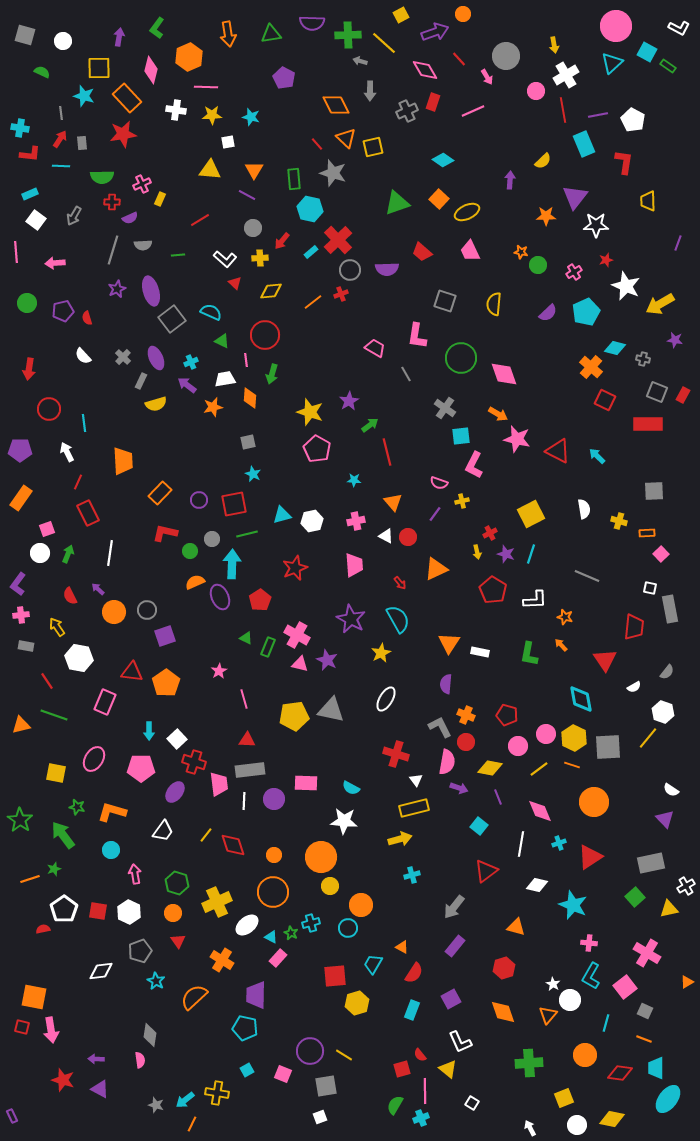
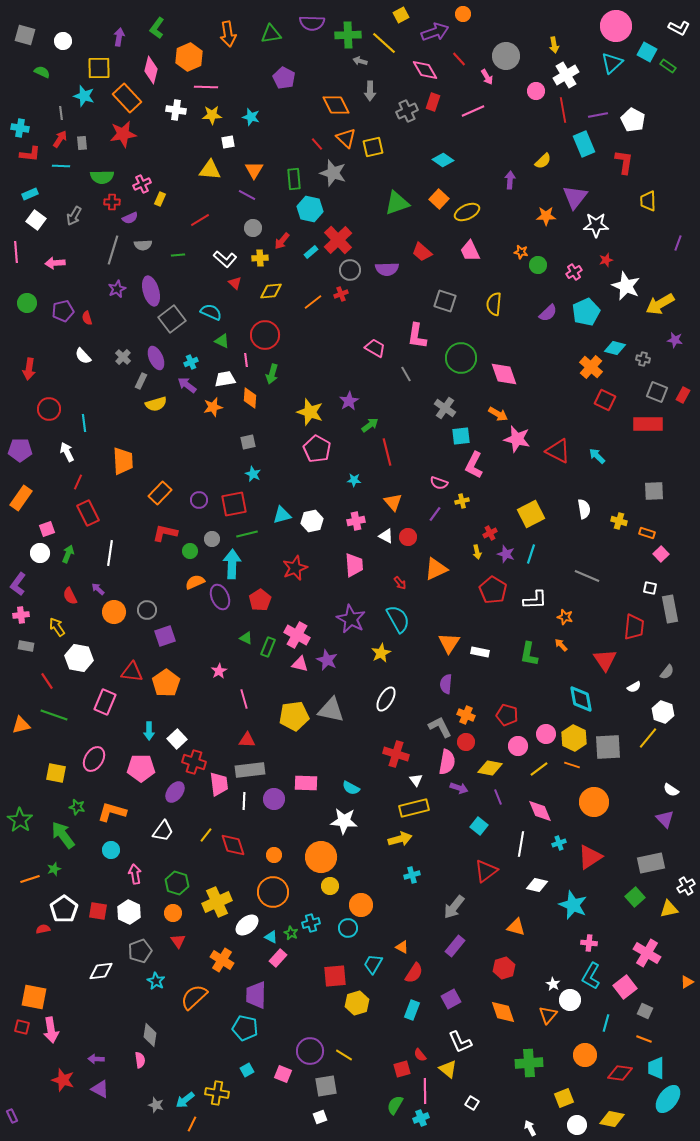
orange rectangle at (647, 533): rotated 21 degrees clockwise
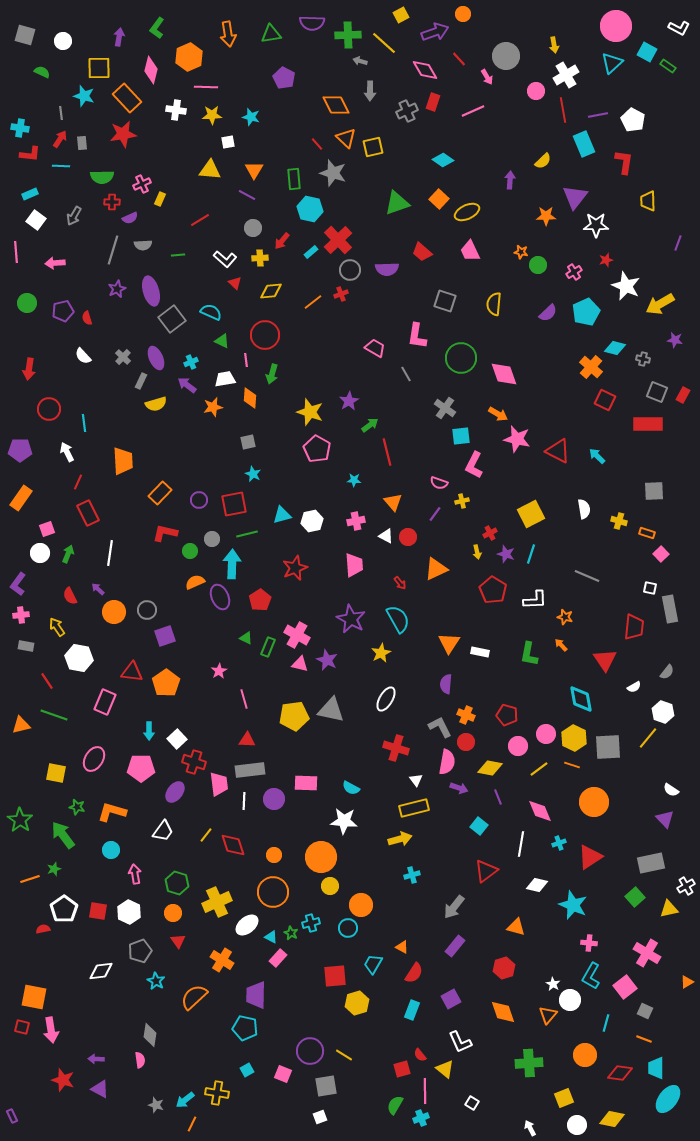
red cross at (396, 754): moved 6 px up
yellow triangle at (448, 1069): moved 3 px left
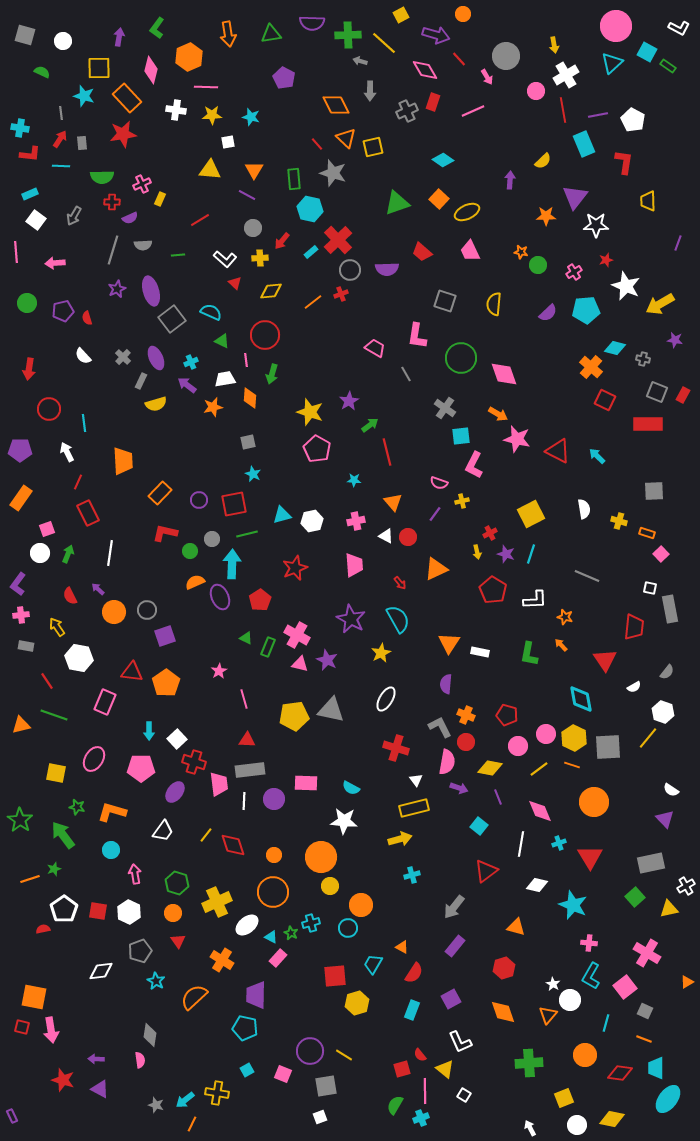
purple arrow at (435, 32): moved 1 px right, 3 px down; rotated 36 degrees clockwise
cyan pentagon at (586, 312): moved 2 px up; rotated 20 degrees clockwise
red triangle at (590, 857): rotated 28 degrees counterclockwise
white square at (472, 1103): moved 8 px left, 8 px up
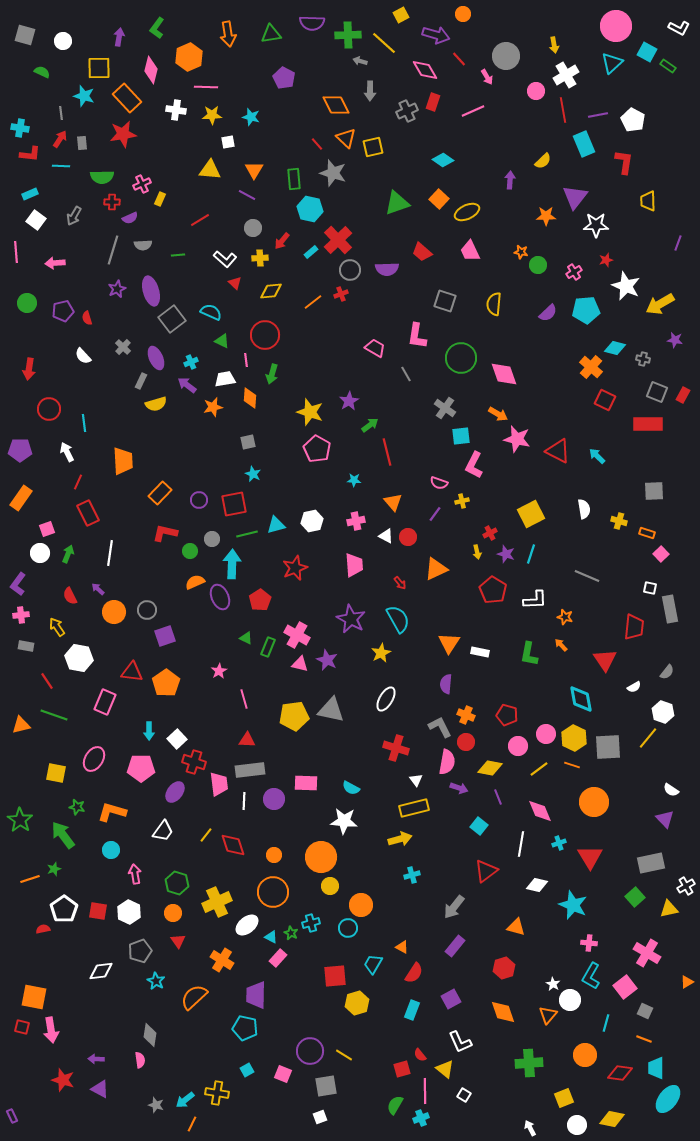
gray cross at (123, 357): moved 10 px up
cyan triangle at (282, 515): moved 6 px left, 10 px down
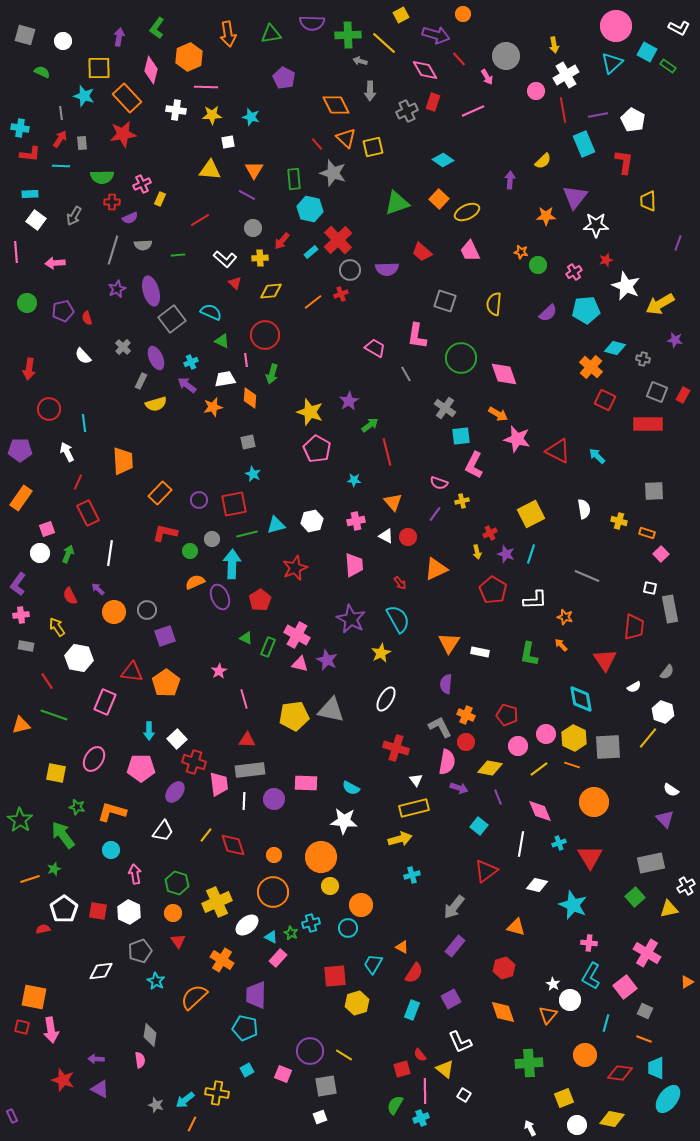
cyan rectangle at (30, 194): rotated 21 degrees clockwise
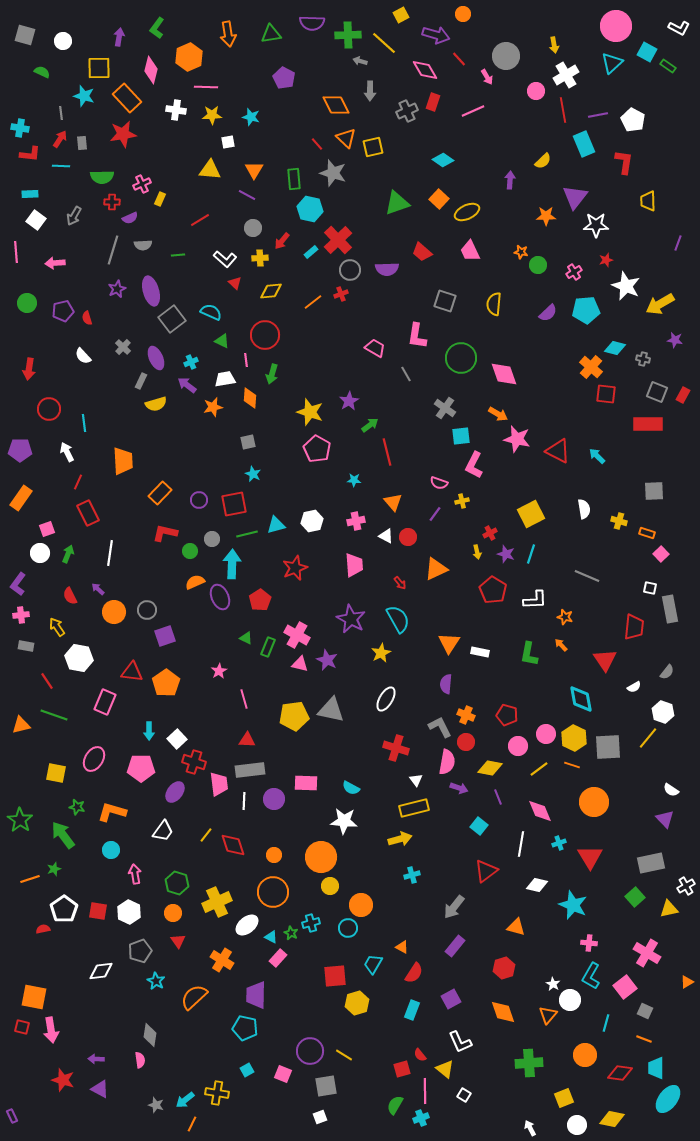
red square at (605, 400): moved 1 px right, 6 px up; rotated 20 degrees counterclockwise
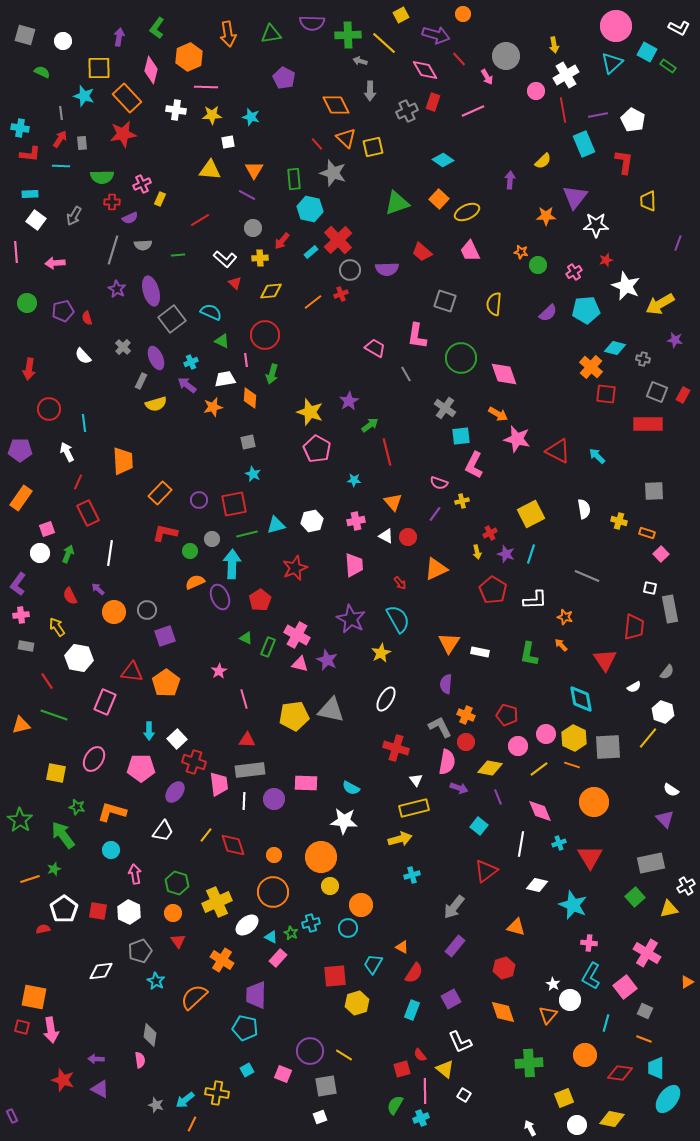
purple star at (117, 289): rotated 18 degrees counterclockwise
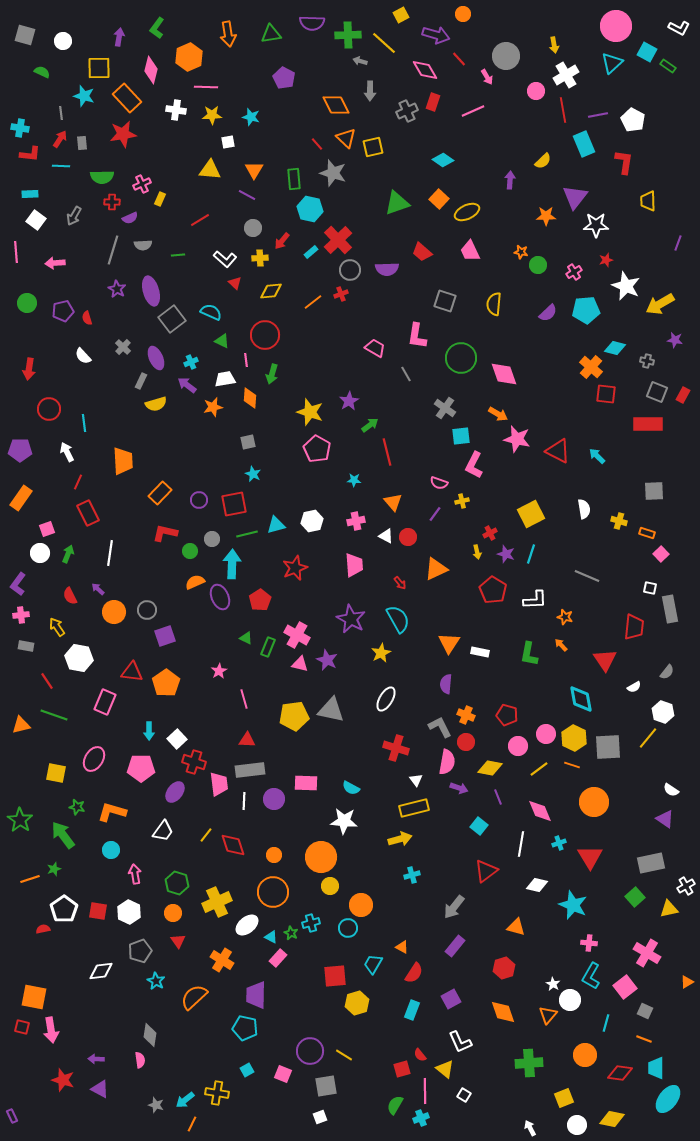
gray cross at (643, 359): moved 4 px right, 2 px down
purple triangle at (665, 819): rotated 12 degrees counterclockwise
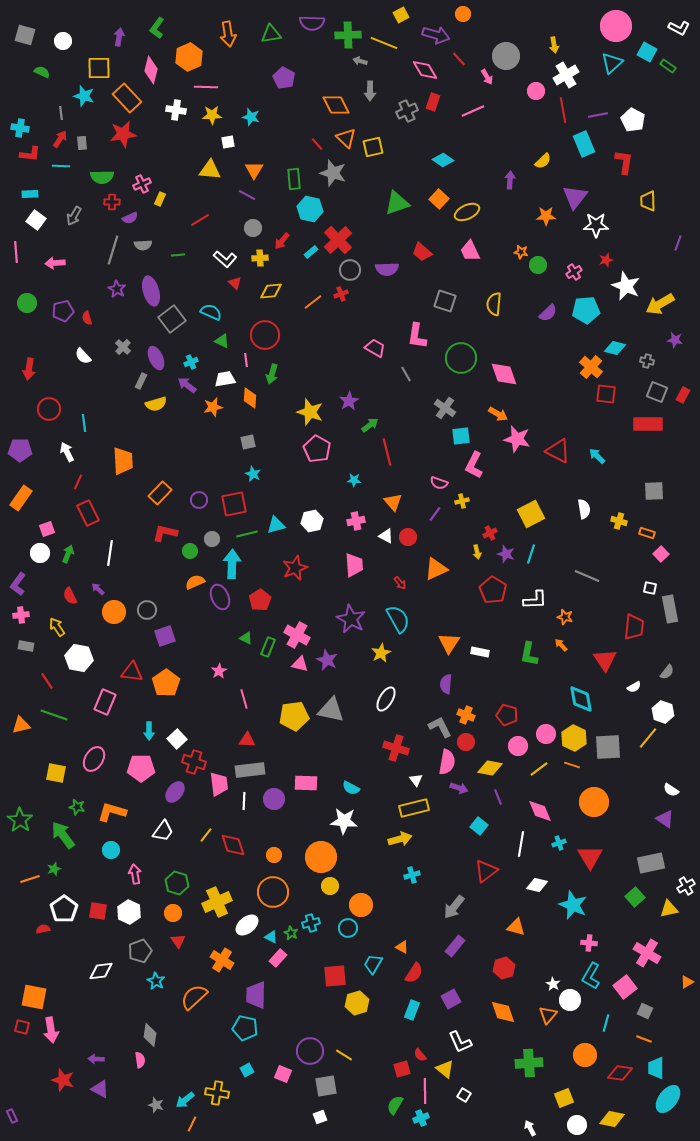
yellow line at (384, 43): rotated 20 degrees counterclockwise
